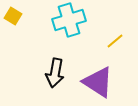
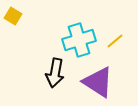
cyan cross: moved 10 px right, 20 px down
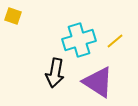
yellow square: rotated 12 degrees counterclockwise
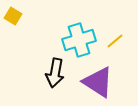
yellow square: rotated 12 degrees clockwise
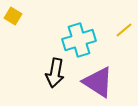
yellow line: moved 9 px right, 11 px up
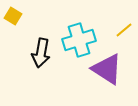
black arrow: moved 14 px left, 20 px up
purple triangle: moved 9 px right, 13 px up
